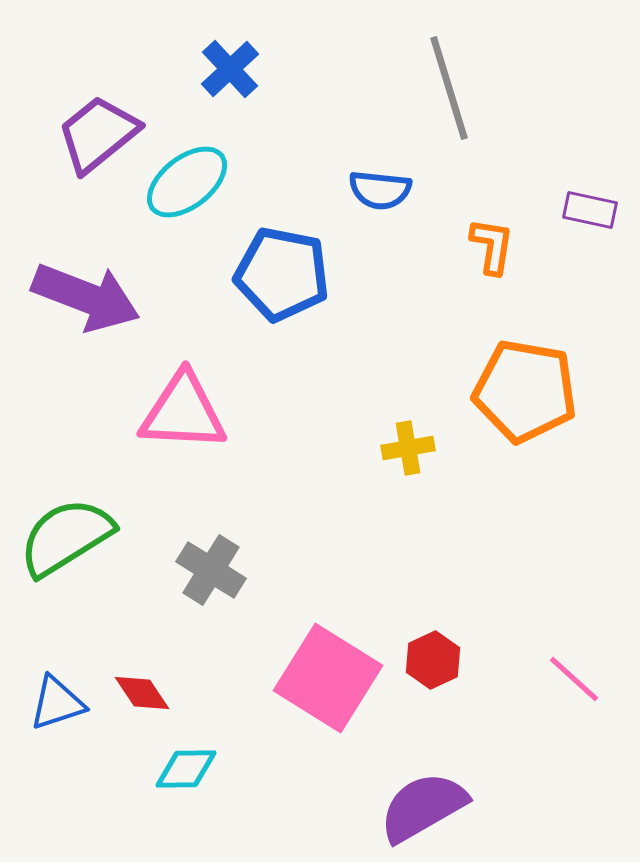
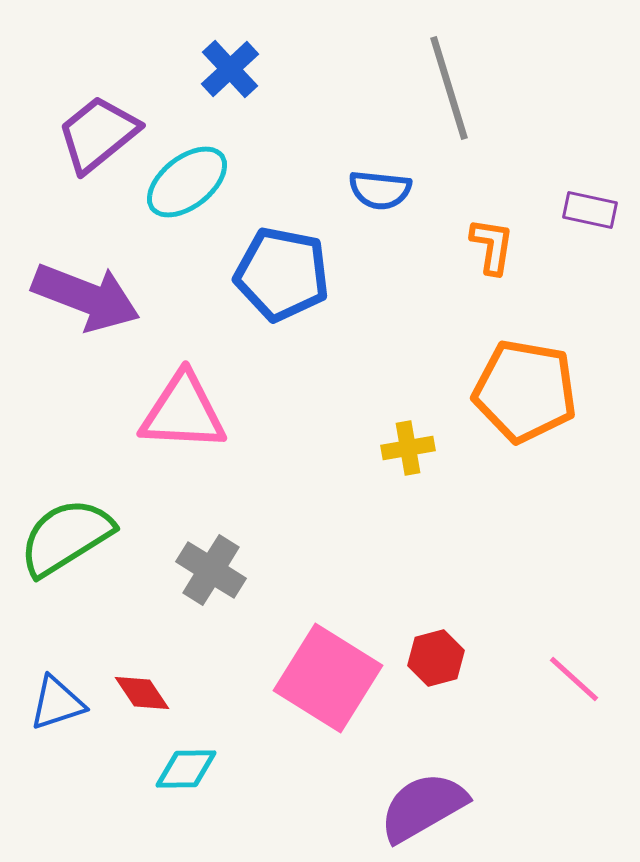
red hexagon: moved 3 px right, 2 px up; rotated 10 degrees clockwise
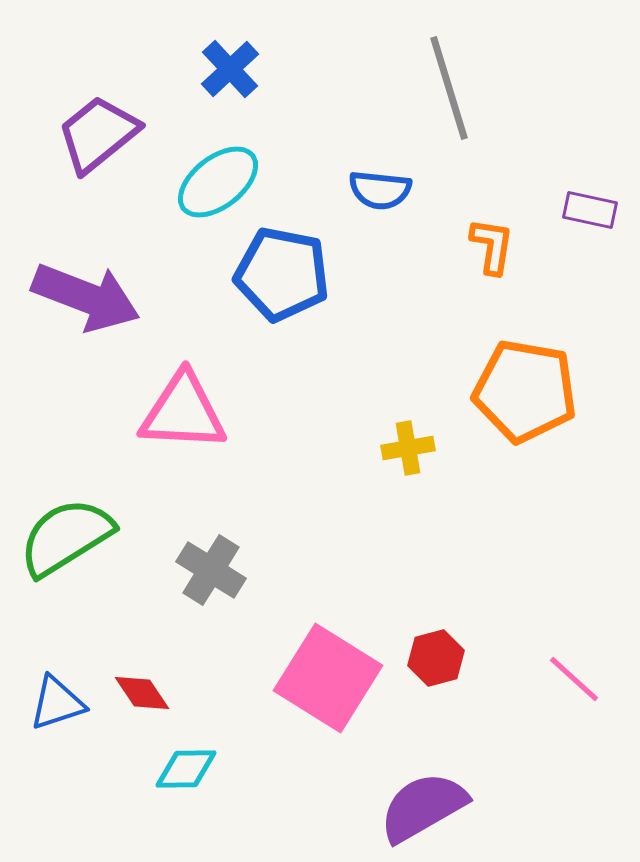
cyan ellipse: moved 31 px right
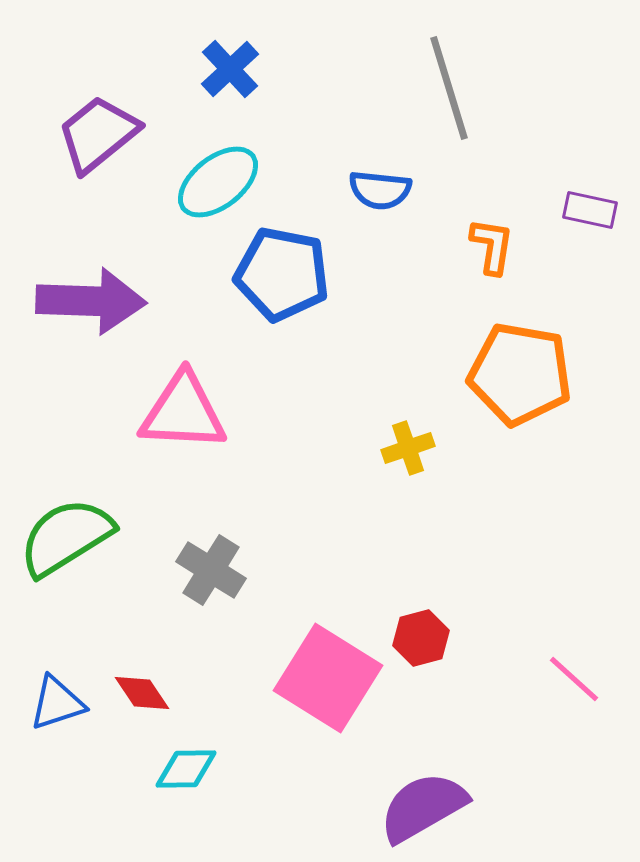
purple arrow: moved 5 px right, 4 px down; rotated 19 degrees counterclockwise
orange pentagon: moved 5 px left, 17 px up
yellow cross: rotated 9 degrees counterclockwise
red hexagon: moved 15 px left, 20 px up
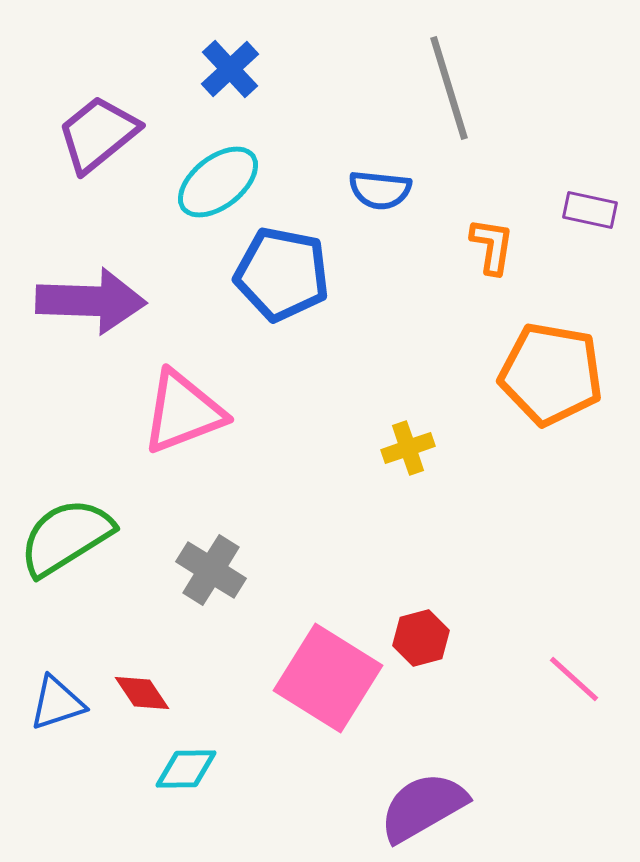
orange pentagon: moved 31 px right
pink triangle: rotated 24 degrees counterclockwise
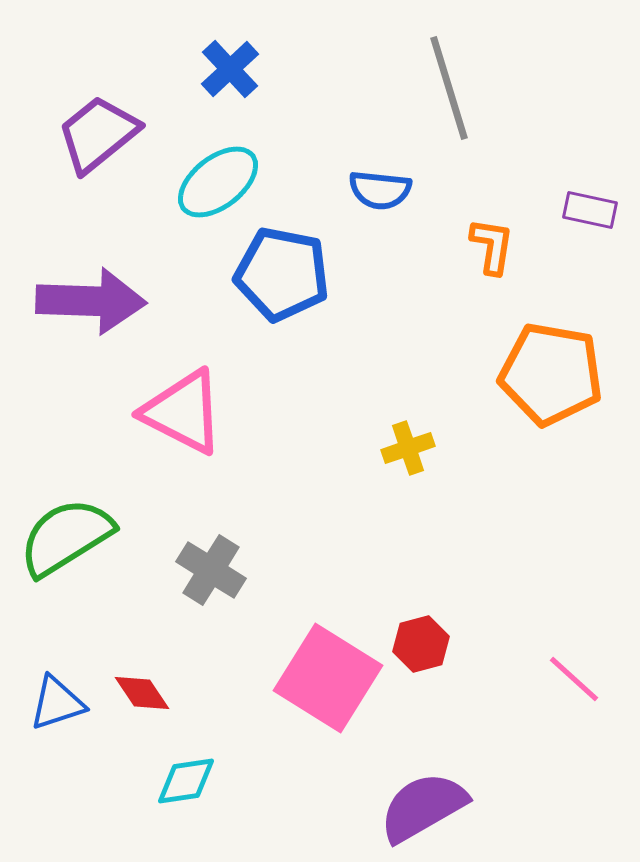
pink triangle: rotated 48 degrees clockwise
red hexagon: moved 6 px down
cyan diamond: moved 12 px down; rotated 8 degrees counterclockwise
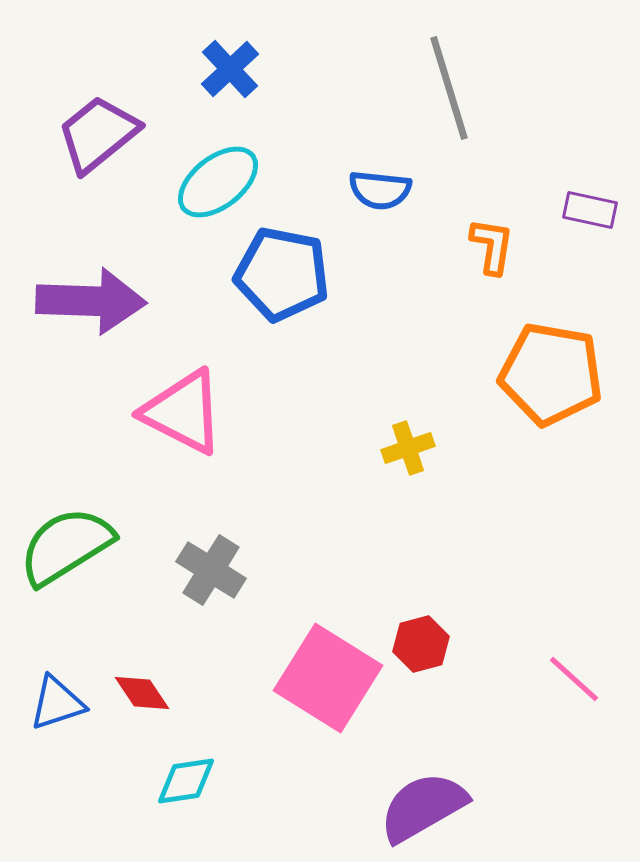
green semicircle: moved 9 px down
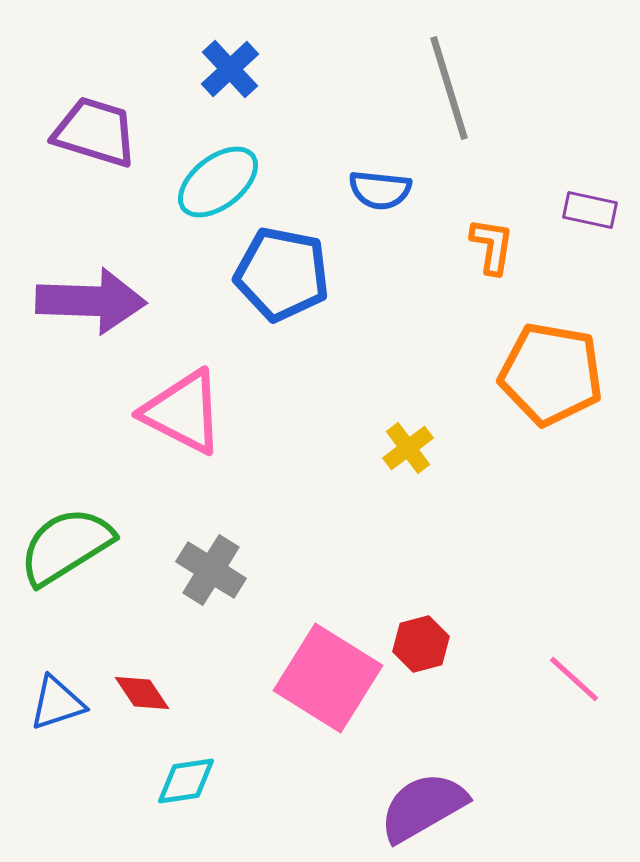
purple trapezoid: moved 3 px left, 2 px up; rotated 56 degrees clockwise
yellow cross: rotated 18 degrees counterclockwise
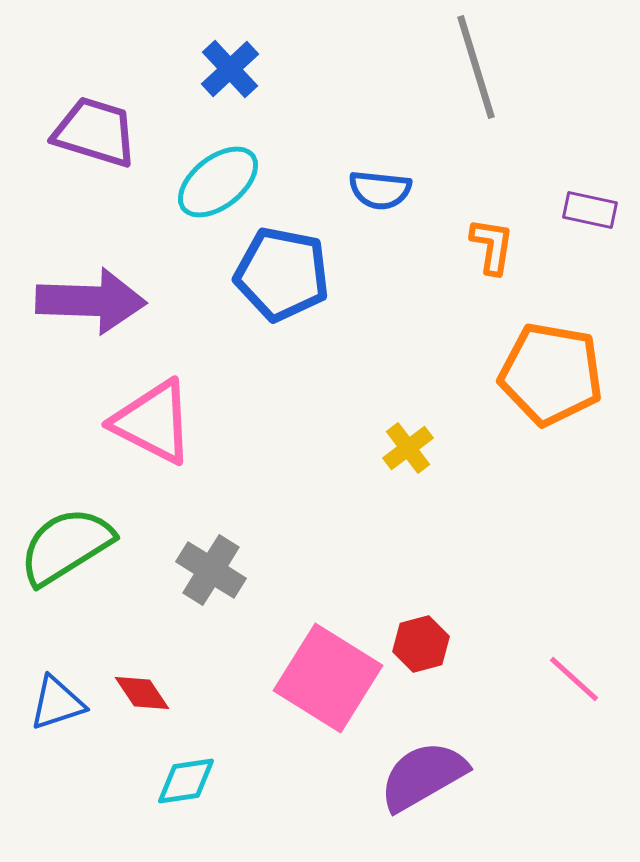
gray line: moved 27 px right, 21 px up
pink triangle: moved 30 px left, 10 px down
purple semicircle: moved 31 px up
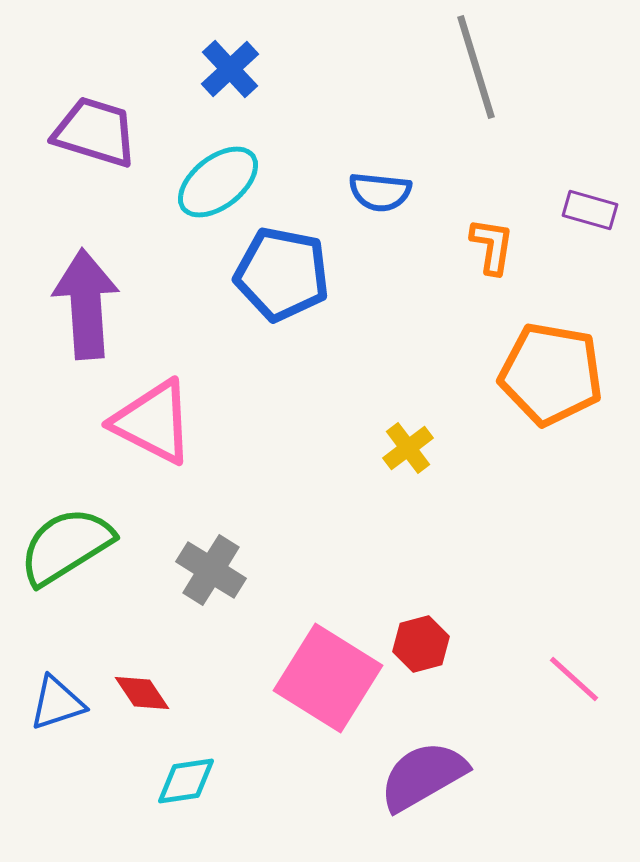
blue semicircle: moved 2 px down
purple rectangle: rotated 4 degrees clockwise
purple arrow: moved 5 px left, 3 px down; rotated 96 degrees counterclockwise
